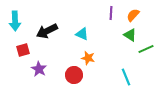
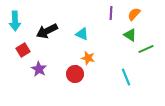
orange semicircle: moved 1 px right, 1 px up
red square: rotated 16 degrees counterclockwise
red circle: moved 1 px right, 1 px up
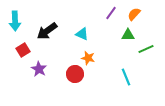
purple line: rotated 32 degrees clockwise
black arrow: rotated 10 degrees counterclockwise
green triangle: moved 2 px left; rotated 32 degrees counterclockwise
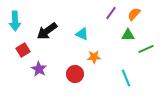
orange star: moved 6 px right, 1 px up; rotated 16 degrees counterclockwise
cyan line: moved 1 px down
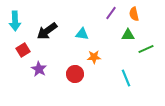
orange semicircle: rotated 56 degrees counterclockwise
cyan triangle: rotated 16 degrees counterclockwise
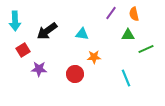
purple star: rotated 28 degrees counterclockwise
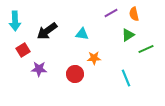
purple line: rotated 24 degrees clockwise
green triangle: rotated 32 degrees counterclockwise
orange star: moved 1 px down
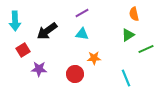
purple line: moved 29 px left
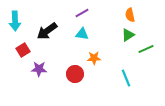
orange semicircle: moved 4 px left, 1 px down
